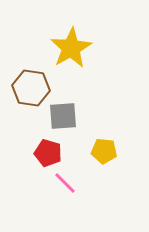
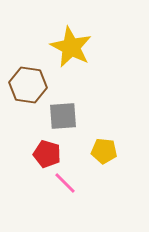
yellow star: moved 1 px up; rotated 15 degrees counterclockwise
brown hexagon: moved 3 px left, 3 px up
red pentagon: moved 1 px left, 1 px down
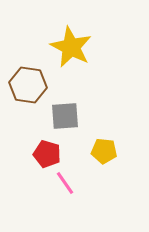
gray square: moved 2 px right
pink line: rotated 10 degrees clockwise
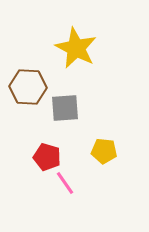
yellow star: moved 5 px right, 1 px down
brown hexagon: moved 2 px down; rotated 6 degrees counterclockwise
gray square: moved 8 px up
red pentagon: moved 3 px down
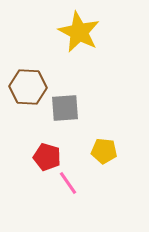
yellow star: moved 3 px right, 16 px up
pink line: moved 3 px right
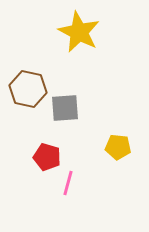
brown hexagon: moved 2 px down; rotated 9 degrees clockwise
yellow pentagon: moved 14 px right, 4 px up
pink line: rotated 50 degrees clockwise
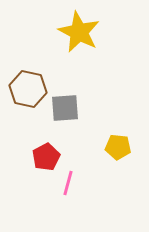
red pentagon: moved 1 px left; rotated 28 degrees clockwise
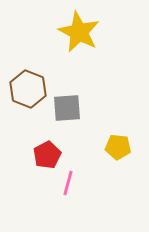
brown hexagon: rotated 9 degrees clockwise
gray square: moved 2 px right
red pentagon: moved 1 px right, 2 px up
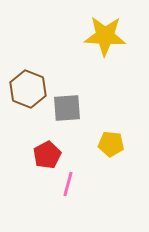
yellow star: moved 26 px right, 4 px down; rotated 24 degrees counterclockwise
yellow pentagon: moved 7 px left, 3 px up
pink line: moved 1 px down
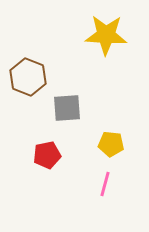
yellow star: moved 1 px right, 1 px up
brown hexagon: moved 12 px up
red pentagon: rotated 16 degrees clockwise
pink line: moved 37 px right
